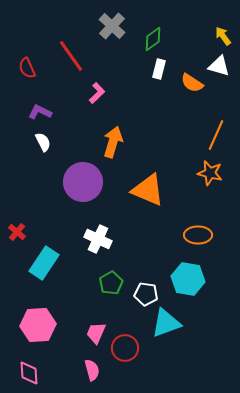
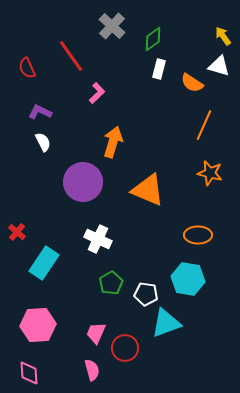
orange line: moved 12 px left, 10 px up
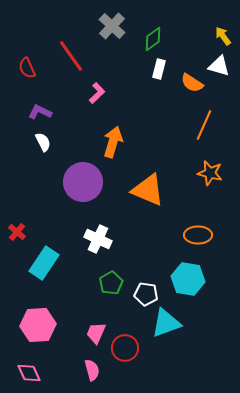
pink diamond: rotated 20 degrees counterclockwise
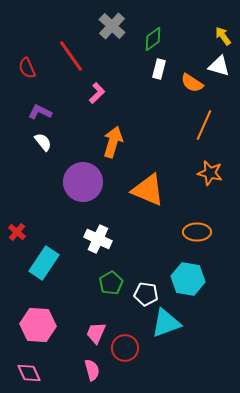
white semicircle: rotated 12 degrees counterclockwise
orange ellipse: moved 1 px left, 3 px up
pink hexagon: rotated 8 degrees clockwise
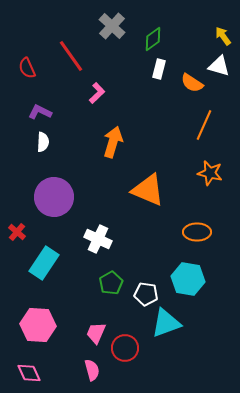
white semicircle: rotated 42 degrees clockwise
purple circle: moved 29 px left, 15 px down
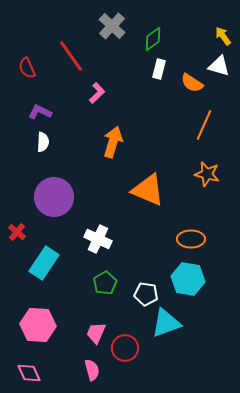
orange star: moved 3 px left, 1 px down
orange ellipse: moved 6 px left, 7 px down
green pentagon: moved 6 px left
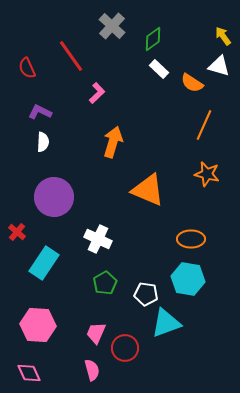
white rectangle: rotated 60 degrees counterclockwise
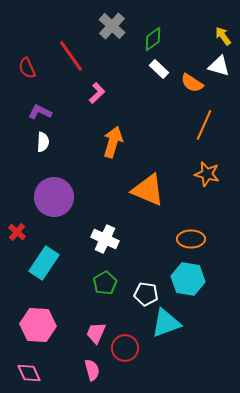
white cross: moved 7 px right
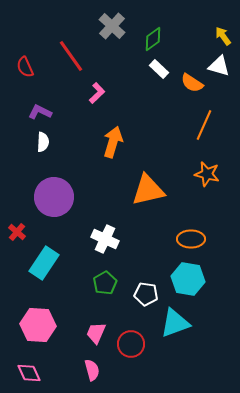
red semicircle: moved 2 px left, 1 px up
orange triangle: rotated 36 degrees counterclockwise
cyan triangle: moved 9 px right
red circle: moved 6 px right, 4 px up
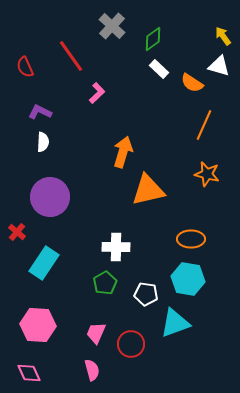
orange arrow: moved 10 px right, 10 px down
purple circle: moved 4 px left
white cross: moved 11 px right, 8 px down; rotated 24 degrees counterclockwise
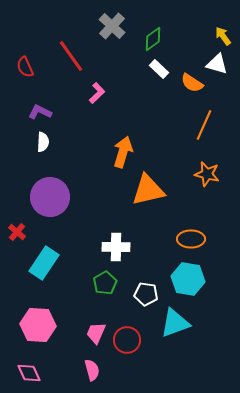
white triangle: moved 2 px left, 2 px up
red circle: moved 4 px left, 4 px up
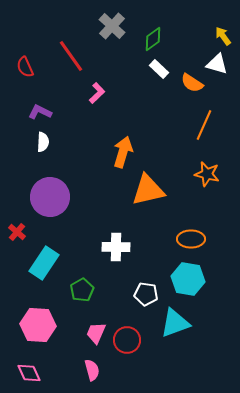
green pentagon: moved 23 px left, 7 px down
